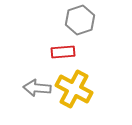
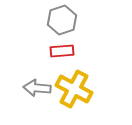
gray hexagon: moved 18 px left
red rectangle: moved 1 px left, 1 px up
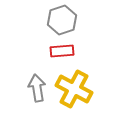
gray arrow: rotated 76 degrees clockwise
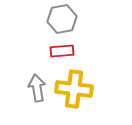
gray hexagon: moved 1 px up; rotated 8 degrees clockwise
yellow cross: rotated 21 degrees counterclockwise
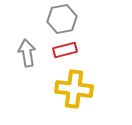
red rectangle: moved 3 px right, 1 px up; rotated 10 degrees counterclockwise
gray arrow: moved 10 px left, 35 px up
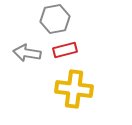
gray hexagon: moved 7 px left
gray arrow: rotated 72 degrees counterclockwise
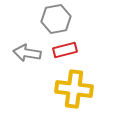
gray hexagon: moved 1 px right
